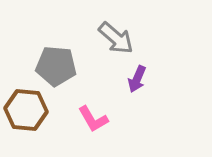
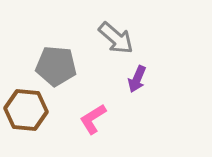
pink L-shape: rotated 88 degrees clockwise
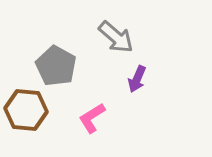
gray arrow: moved 1 px up
gray pentagon: rotated 24 degrees clockwise
pink L-shape: moved 1 px left, 1 px up
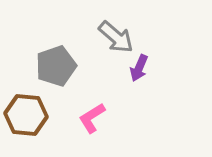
gray pentagon: rotated 24 degrees clockwise
purple arrow: moved 2 px right, 11 px up
brown hexagon: moved 5 px down
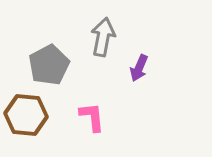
gray arrow: moved 13 px left; rotated 120 degrees counterclockwise
gray pentagon: moved 7 px left, 1 px up; rotated 9 degrees counterclockwise
pink L-shape: moved 1 px up; rotated 116 degrees clockwise
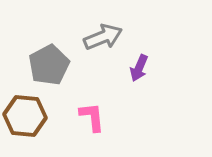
gray arrow: rotated 57 degrees clockwise
brown hexagon: moved 1 px left, 1 px down
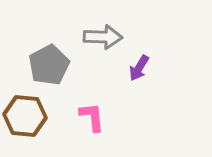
gray arrow: rotated 24 degrees clockwise
purple arrow: rotated 8 degrees clockwise
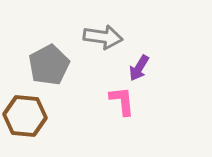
gray arrow: rotated 6 degrees clockwise
pink L-shape: moved 30 px right, 16 px up
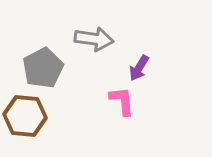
gray arrow: moved 9 px left, 2 px down
gray pentagon: moved 6 px left, 3 px down
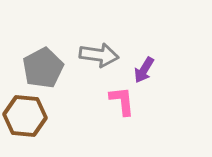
gray arrow: moved 5 px right, 16 px down
purple arrow: moved 5 px right, 2 px down
